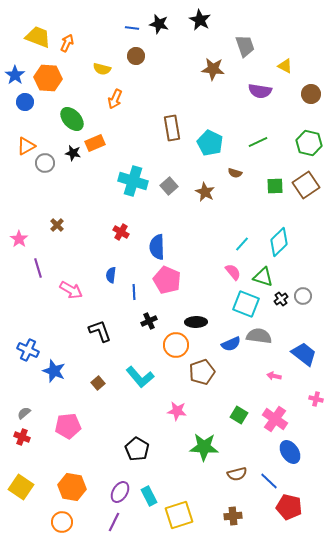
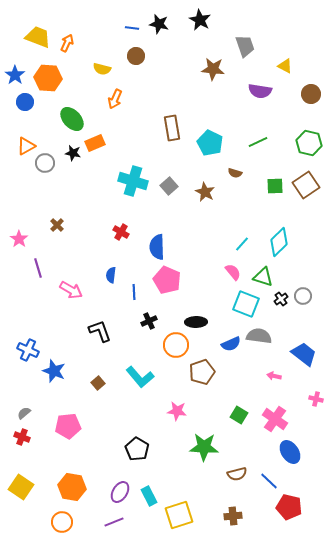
purple line at (114, 522): rotated 42 degrees clockwise
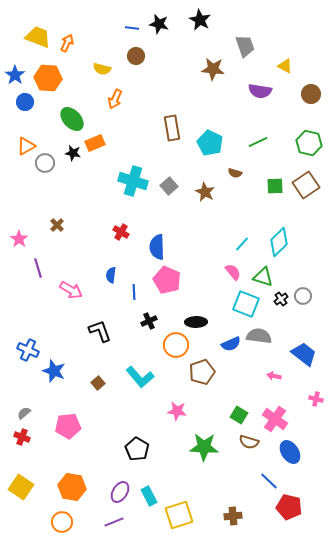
brown semicircle at (237, 474): moved 12 px right, 32 px up; rotated 30 degrees clockwise
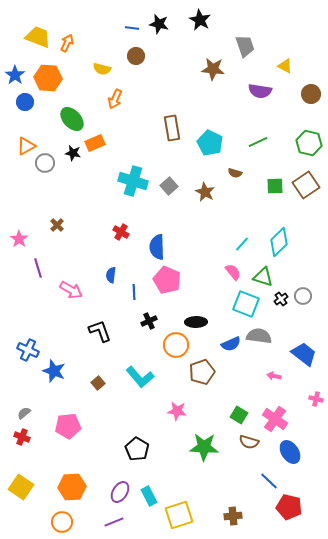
orange hexagon at (72, 487): rotated 12 degrees counterclockwise
